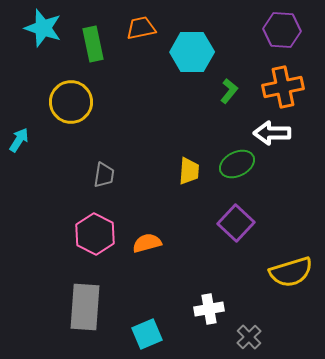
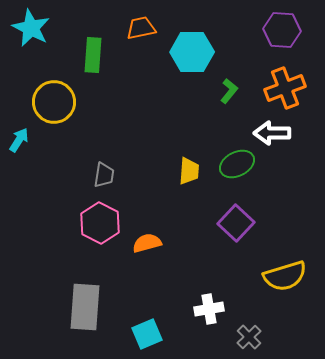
cyan star: moved 12 px left; rotated 9 degrees clockwise
green rectangle: moved 11 px down; rotated 16 degrees clockwise
orange cross: moved 2 px right, 1 px down; rotated 9 degrees counterclockwise
yellow circle: moved 17 px left
pink hexagon: moved 5 px right, 11 px up
yellow semicircle: moved 6 px left, 4 px down
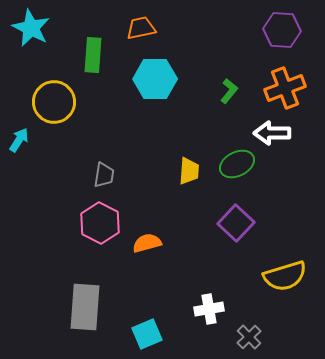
cyan hexagon: moved 37 px left, 27 px down
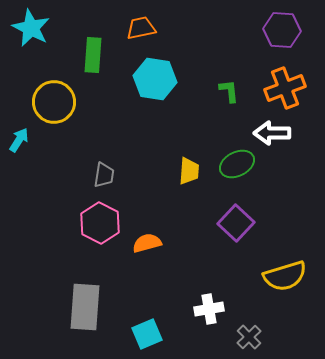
cyan hexagon: rotated 9 degrees clockwise
green L-shape: rotated 45 degrees counterclockwise
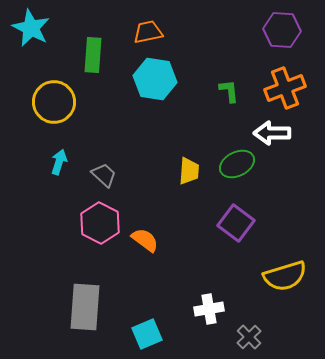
orange trapezoid: moved 7 px right, 4 px down
cyan arrow: moved 40 px right, 22 px down; rotated 15 degrees counterclockwise
gray trapezoid: rotated 56 degrees counterclockwise
purple square: rotated 6 degrees counterclockwise
orange semicircle: moved 2 px left, 3 px up; rotated 52 degrees clockwise
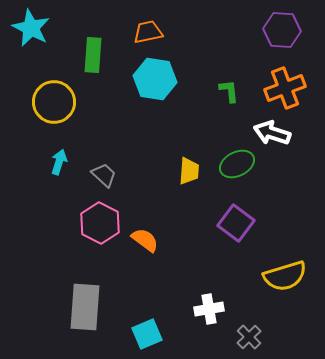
white arrow: rotated 18 degrees clockwise
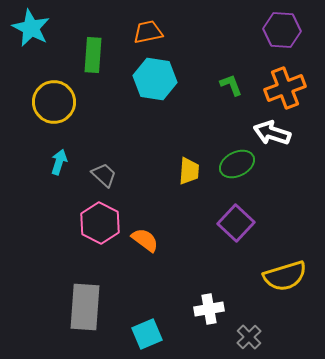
green L-shape: moved 2 px right, 6 px up; rotated 15 degrees counterclockwise
purple square: rotated 6 degrees clockwise
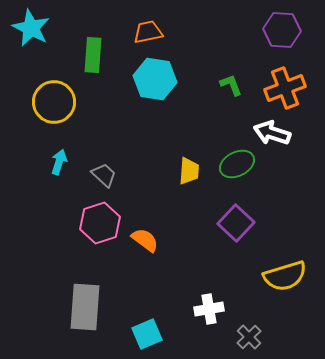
pink hexagon: rotated 15 degrees clockwise
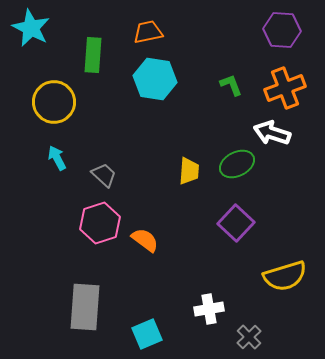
cyan arrow: moved 2 px left, 4 px up; rotated 45 degrees counterclockwise
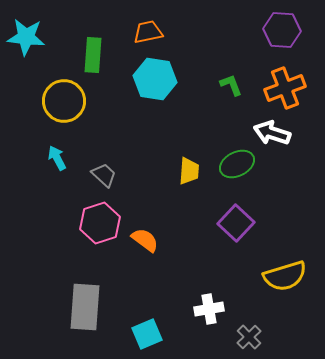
cyan star: moved 5 px left, 9 px down; rotated 21 degrees counterclockwise
yellow circle: moved 10 px right, 1 px up
